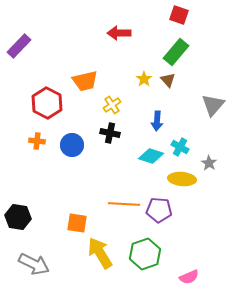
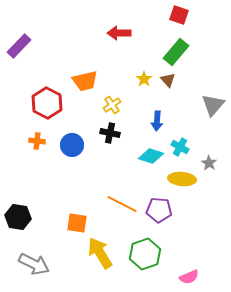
orange line: moved 2 px left; rotated 24 degrees clockwise
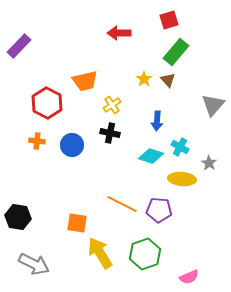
red square: moved 10 px left, 5 px down; rotated 36 degrees counterclockwise
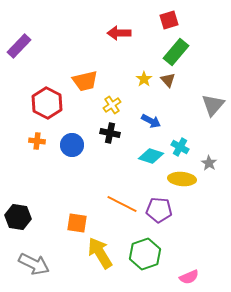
blue arrow: moved 6 px left; rotated 66 degrees counterclockwise
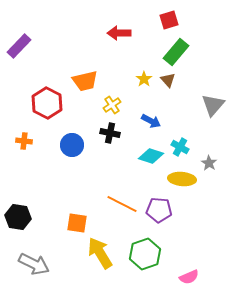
orange cross: moved 13 px left
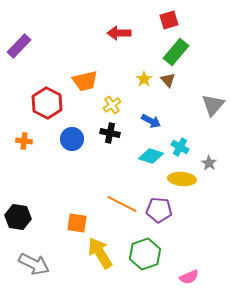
blue circle: moved 6 px up
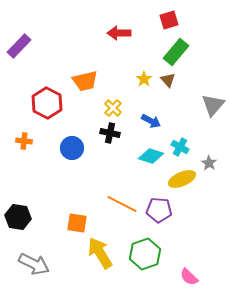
yellow cross: moved 1 px right, 3 px down; rotated 12 degrees counterclockwise
blue circle: moved 9 px down
yellow ellipse: rotated 28 degrees counterclockwise
pink semicircle: rotated 66 degrees clockwise
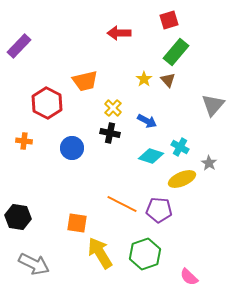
blue arrow: moved 4 px left
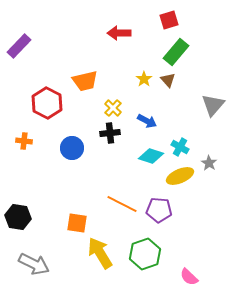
black cross: rotated 18 degrees counterclockwise
yellow ellipse: moved 2 px left, 3 px up
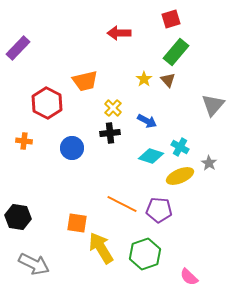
red square: moved 2 px right, 1 px up
purple rectangle: moved 1 px left, 2 px down
yellow arrow: moved 1 px right, 5 px up
